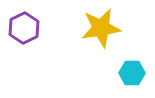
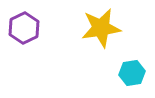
cyan hexagon: rotated 10 degrees counterclockwise
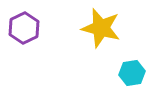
yellow star: rotated 24 degrees clockwise
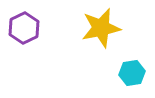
yellow star: rotated 27 degrees counterclockwise
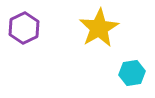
yellow star: moved 2 px left; rotated 18 degrees counterclockwise
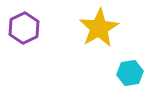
cyan hexagon: moved 2 px left
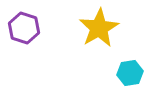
purple hexagon: rotated 16 degrees counterclockwise
